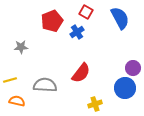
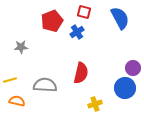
red square: moved 2 px left; rotated 16 degrees counterclockwise
red semicircle: rotated 25 degrees counterclockwise
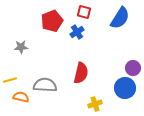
blue semicircle: rotated 60 degrees clockwise
orange semicircle: moved 4 px right, 4 px up
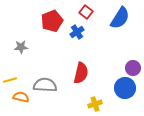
red square: moved 2 px right; rotated 24 degrees clockwise
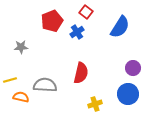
blue semicircle: moved 9 px down
blue circle: moved 3 px right, 6 px down
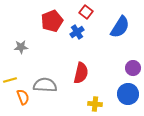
orange semicircle: moved 2 px right; rotated 56 degrees clockwise
yellow cross: rotated 24 degrees clockwise
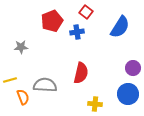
blue cross: rotated 24 degrees clockwise
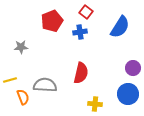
blue cross: moved 3 px right
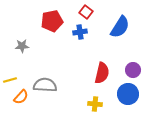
red pentagon: rotated 10 degrees clockwise
gray star: moved 1 px right, 1 px up
purple circle: moved 2 px down
red semicircle: moved 21 px right
orange semicircle: moved 2 px left; rotated 63 degrees clockwise
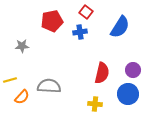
gray semicircle: moved 4 px right, 1 px down
orange semicircle: moved 1 px right
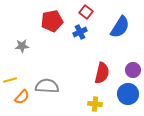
blue cross: rotated 16 degrees counterclockwise
gray semicircle: moved 2 px left
